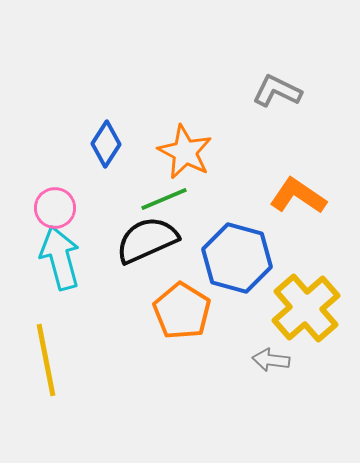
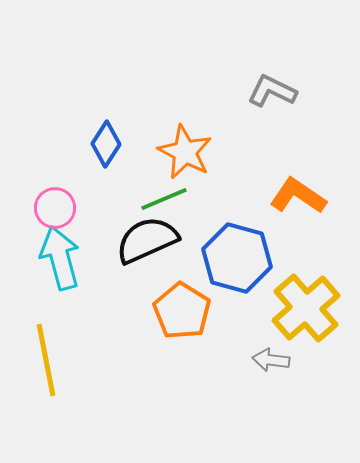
gray L-shape: moved 5 px left
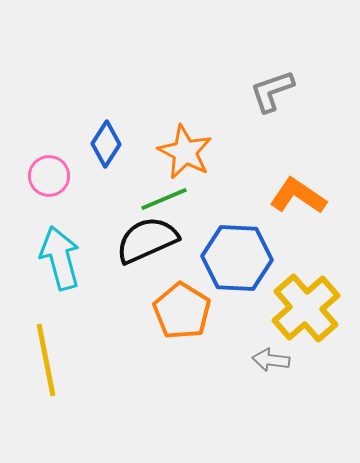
gray L-shape: rotated 45 degrees counterclockwise
pink circle: moved 6 px left, 32 px up
blue hexagon: rotated 12 degrees counterclockwise
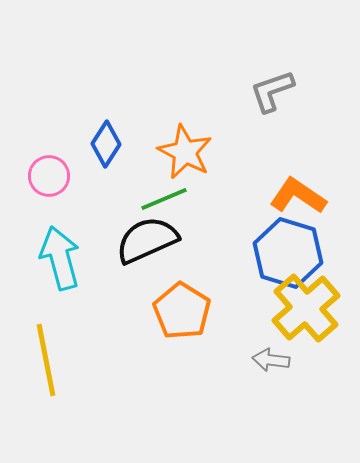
blue hexagon: moved 51 px right, 5 px up; rotated 14 degrees clockwise
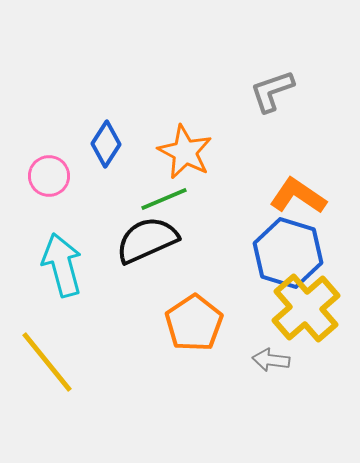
cyan arrow: moved 2 px right, 7 px down
orange pentagon: moved 12 px right, 12 px down; rotated 6 degrees clockwise
yellow line: moved 1 px right, 2 px down; rotated 28 degrees counterclockwise
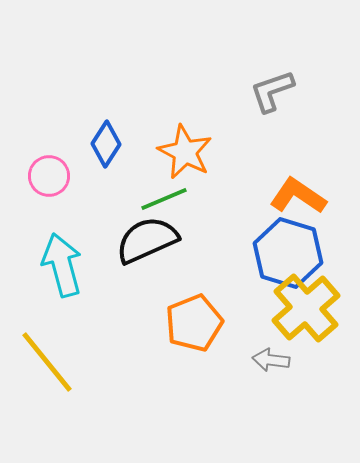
orange pentagon: rotated 12 degrees clockwise
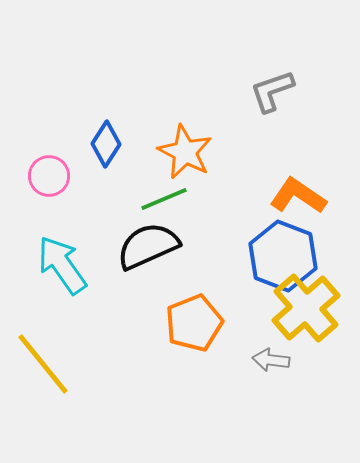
black semicircle: moved 1 px right, 6 px down
blue hexagon: moved 5 px left, 3 px down; rotated 4 degrees clockwise
cyan arrow: rotated 20 degrees counterclockwise
yellow line: moved 4 px left, 2 px down
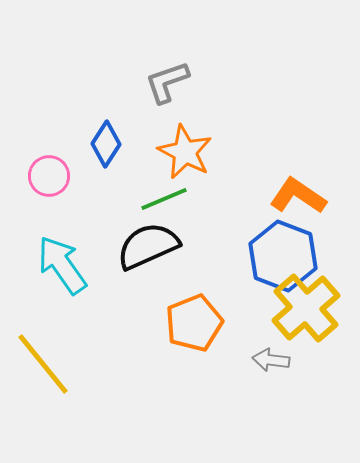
gray L-shape: moved 105 px left, 9 px up
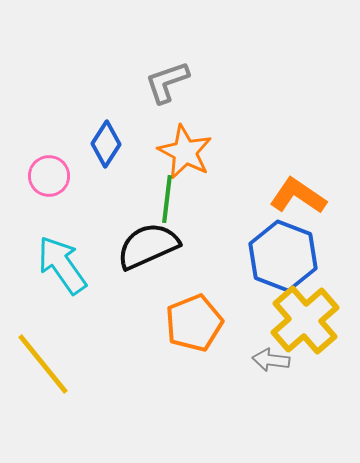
green line: moved 3 px right; rotated 60 degrees counterclockwise
yellow cross: moved 1 px left, 12 px down
